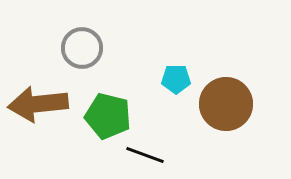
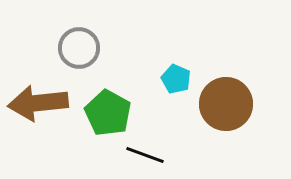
gray circle: moved 3 px left
cyan pentagon: rotated 24 degrees clockwise
brown arrow: moved 1 px up
green pentagon: moved 3 px up; rotated 15 degrees clockwise
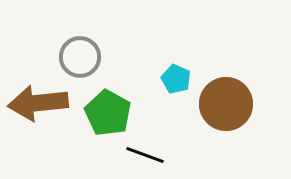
gray circle: moved 1 px right, 9 px down
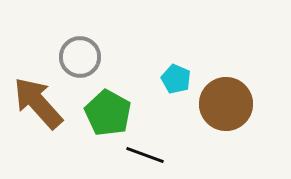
brown arrow: rotated 54 degrees clockwise
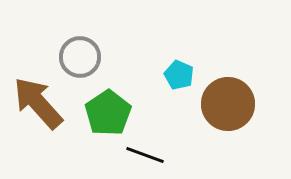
cyan pentagon: moved 3 px right, 4 px up
brown circle: moved 2 px right
green pentagon: rotated 9 degrees clockwise
